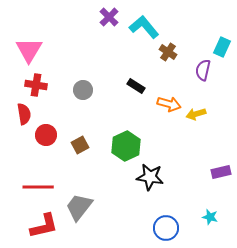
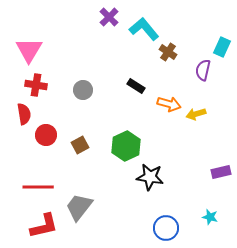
cyan L-shape: moved 2 px down
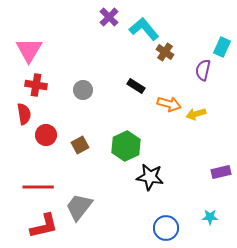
brown cross: moved 3 px left
cyan star: rotated 14 degrees counterclockwise
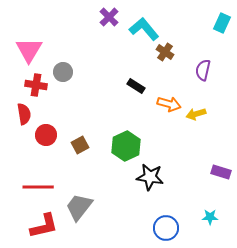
cyan rectangle: moved 24 px up
gray circle: moved 20 px left, 18 px up
purple rectangle: rotated 30 degrees clockwise
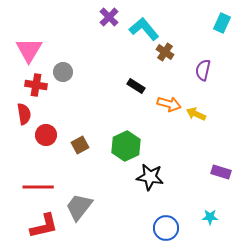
yellow arrow: rotated 42 degrees clockwise
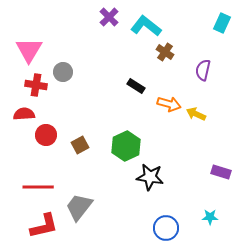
cyan L-shape: moved 2 px right, 3 px up; rotated 12 degrees counterclockwise
red semicircle: rotated 85 degrees counterclockwise
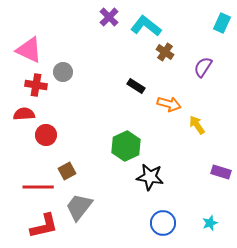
pink triangle: rotated 36 degrees counterclockwise
purple semicircle: moved 3 px up; rotated 20 degrees clockwise
yellow arrow: moved 1 px right, 11 px down; rotated 30 degrees clockwise
brown square: moved 13 px left, 26 px down
cyan star: moved 6 px down; rotated 21 degrees counterclockwise
blue circle: moved 3 px left, 5 px up
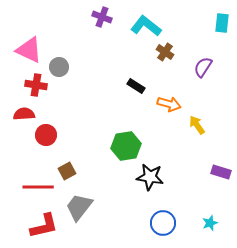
purple cross: moved 7 px left; rotated 24 degrees counterclockwise
cyan rectangle: rotated 18 degrees counterclockwise
gray circle: moved 4 px left, 5 px up
green hexagon: rotated 16 degrees clockwise
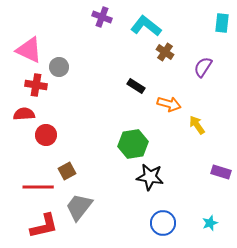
green hexagon: moved 7 px right, 2 px up
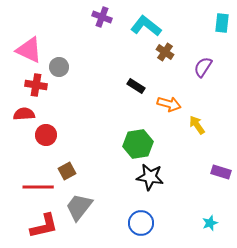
green hexagon: moved 5 px right
blue circle: moved 22 px left
